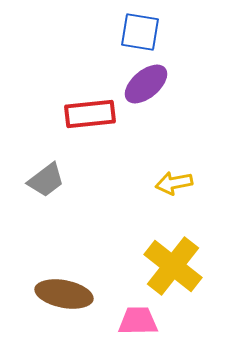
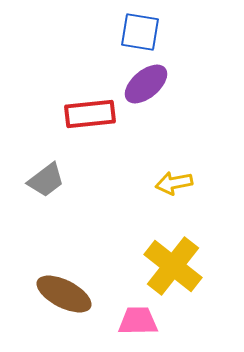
brown ellipse: rotated 16 degrees clockwise
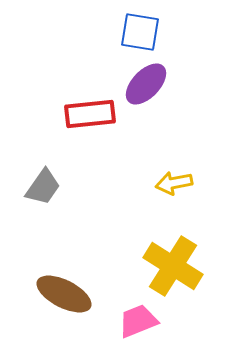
purple ellipse: rotated 6 degrees counterclockwise
gray trapezoid: moved 3 px left, 7 px down; rotated 18 degrees counterclockwise
yellow cross: rotated 6 degrees counterclockwise
pink trapezoid: rotated 21 degrees counterclockwise
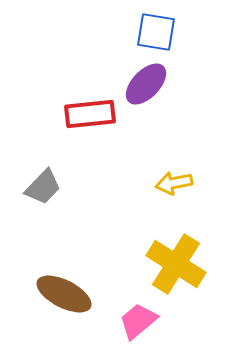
blue square: moved 16 px right
gray trapezoid: rotated 9 degrees clockwise
yellow cross: moved 3 px right, 2 px up
pink trapezoid: rotated 18 degrees counterclockwise
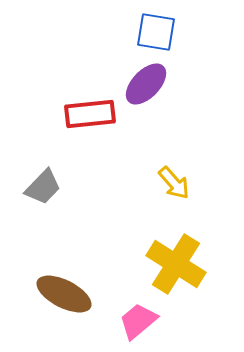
yellow arrow: rotated 120 degrees counterclockwise
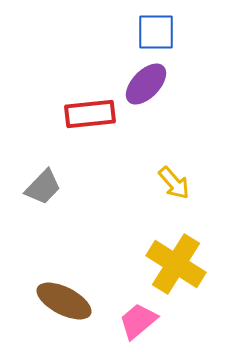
blue square: rotated 9 degrees counterclockwise
brown ellipse: moved 7 px down
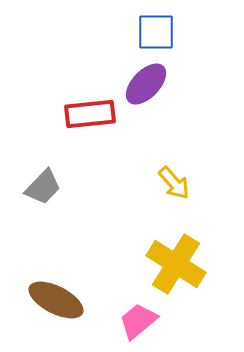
brown ellipse: moved 8 px left, 1 px up
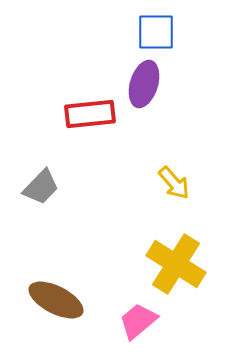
purple ellipse: moved 2 px left; rotated 27 degrees counterclockwise
gray trapezoid: moved 2 px left
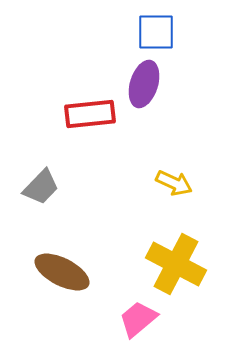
yellow arrow: rotated 24 degrees counterclockwise
yellow cross: rotated 4 degrees counterclockwise
brown ellipse: moved 6 px right, 28 px up
pink trapezoid: moved 2 px up
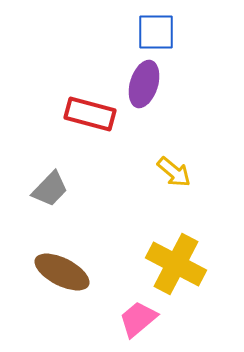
red rectangle: rotated 21 degrees clockwise
yellow arrow: moved 11 px up; rotated 15 degrees clockwise
gray trapezoid: moved 9 px right, 2 px down
